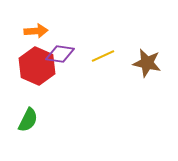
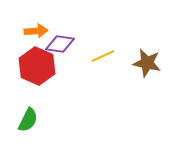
purple diamond: moved 10 px up
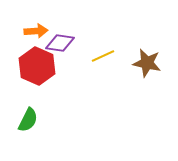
purple diamond: moved 1 px up
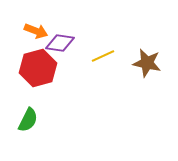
orange arrow: rotated 25 degrees clockwise
red hexagon: moved 1 px right, 2 px down; rotated 21 degrees clockwise
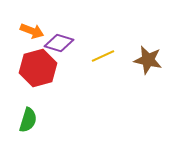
orange arrow: moved 4 px left
purple diamond: moved 1 px left; rotated 8 degrees clockwise
brown star: moved 1 px right, 3 px up
green semicircle: rotated 10 degrees counterclockwise
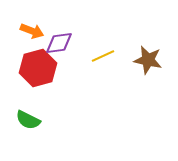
purple diamond: rotated 24 degrees counterclockwise
green semicircle: rotated 100 degrees clockwise
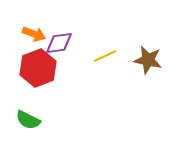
orange arrow: moved 2 px right, 3 px down
yellow line: moved 2 px right
red hexagon: rotated 6 degrees counterclockwise
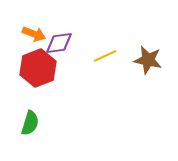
green semicircle: moved 2 px right, 3 px down; rotated 100 degrees counterclockwise
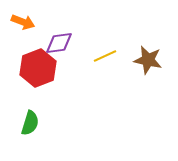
orange arrow: moved 11 px left, 12 px up
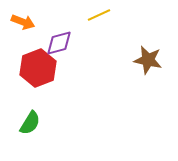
purple diamond: rotated 8 degrees counterclockwise
yellow line: moved 6 px left, 41 px up
green semicircle: rotated 15 degrees clockwise
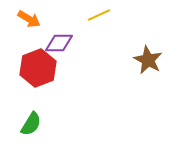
orange arrow: moved 6 px right, 3 px up; rotated 10 degrees clockwise
purple diamond: rotated 16 degrees clockwise
brown star: rotated 16 degrees clockwise
green semicircle: moved 1 px right, 1 px down
